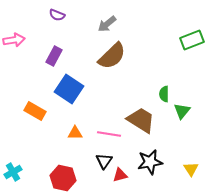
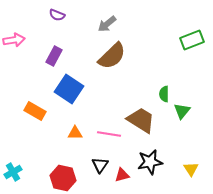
black triangle: moved 4 px left, 4 px down
red triangle: moved 2 px right
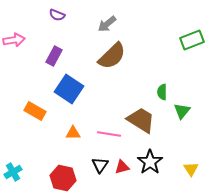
green semicircle: moved 2 px left, 2 px up
orange triangle: moved 2 px left
black star: rotated 25 degrees counterclockwise
red triangle: moved 8 px up
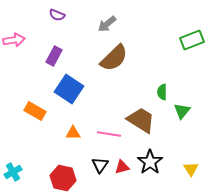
brown semicircle: moved 2 px right, 2 px down
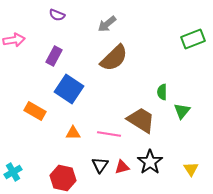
green rectangle: moved 1 px right, 1 px up
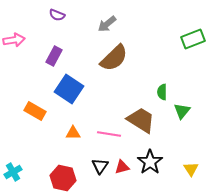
black triangle: moved 1 px down
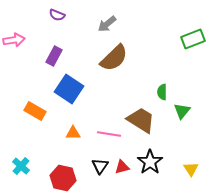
cyan cross: moved 8 px right, 6 px up; rotated 18 degrees counterclockwise
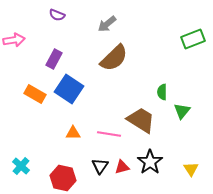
purple rectangle: moved 3 px down
orange rectangle: moved 17 px up
